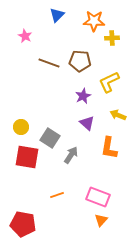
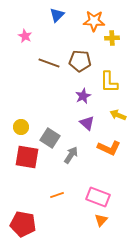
yellow L-shape: rotated 65 degrees counterclockwise
orange L-shape: rotated 75 degrees counterclockwise
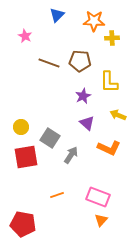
red square: moved 1 px left; rotated 20 degrees counterclockwise
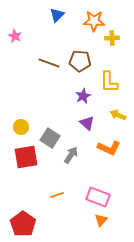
pink star: moved 10 px left
red pentagon: rotated 25 degrees clockwise
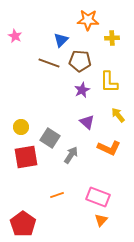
blue triangle: moved 4 px right, 25 px down
orange star: moved 6 px left, 1 px up
purple star: moved 1 px left, 6 px up
yellow arrow: rotated 28 degrees clockwise
purple triangle: moved 1 px up
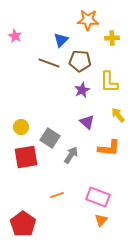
orange L-shape: rotated 20 degrees counterclockwise
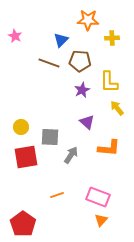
yellow arrow: moved 1 px left, 7 px up
gray square: moved 1 px up; rotated 30 degrees counterclockwise
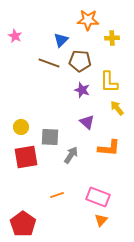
purple star: rotated 28 degrees counterclockwise
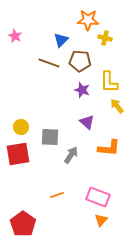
yellow cross: moved 7 px left; rotated 16 degrees clockwise
yellow arrow: moved 2 px up
red square: moved 8 px left, 3 px up
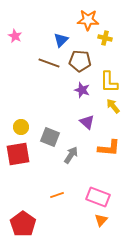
yellow arrow: moved 4 px left
gray square: rotated 18 degrees clockwise
